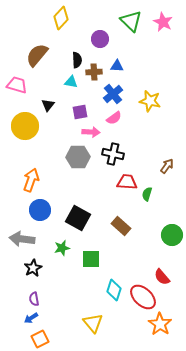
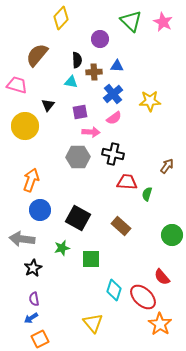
yellow star: rotated 15 degrees counterclockwise
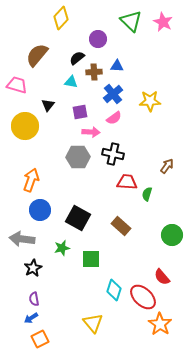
purple circle: moved 2 px left
black semicircle: moved 2 px up; rotated 126 degrees counterclockwise
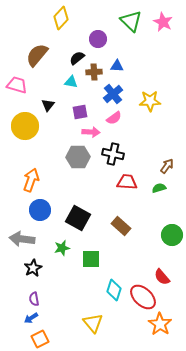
green semicircle: moved 12 px right, 6 px up; rotated 56 degrees clockwise
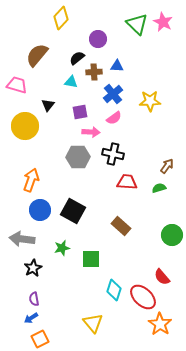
green triangle: moved 6 px right, 3 px down
black square: moved 5 px left, 7 px up
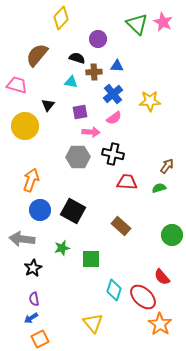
black semicircle: rotated 56 degrees clockwise
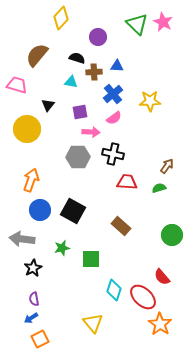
purple circle: moved 2 px up
yellow circle: moved 2 px right, 3 px down
